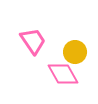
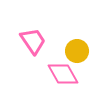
yellow circle: moved 2 px right, 1 px up
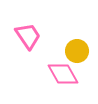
pink trapezoid: moved 5 px left, 5 px up
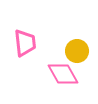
pink trapezoid: moved 3 px left, 7 px down; rotated 28 degrees clockwise
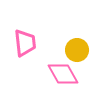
yellow circle: moved 1 px up
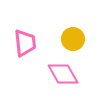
yellow circle: moved 4 px left, 11 px up
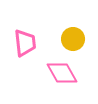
pink diamond: moved 1 px left, 1 px up
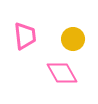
pink trapezoid: moved 7 px up
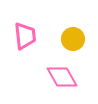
pink diamond: moved 4 px down
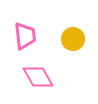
pink diamond: moved 24 px left
